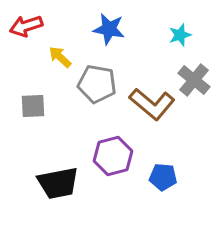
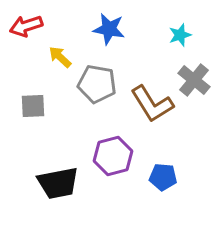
brown L-shape: rotated 18 degrees clockwise
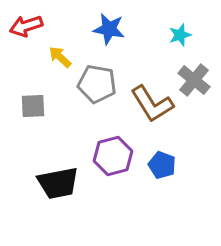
blue pentagon: moved 1 px left, 12 px up; rotated 16 degrees clockwise
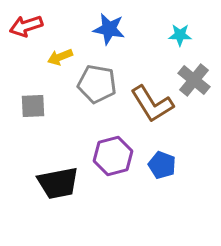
cyan star: rotated 20 degrees clockwise
yellow arrow: rotated 65 degrees counterclockwise
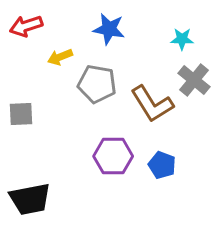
cyan star: moved 2 px right, 4 px down
gray square: moved 12 px left, 8 px down
purple hexagon: rotated 15 degrees clockwise
black trapezoid: moved 28 px left, 16 px down
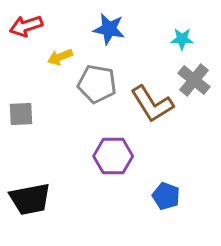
blue pentagon: moved 4 px right, 31 px down
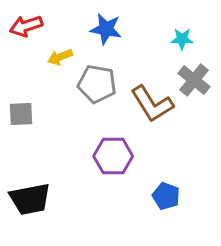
blue star: moved 3 px left
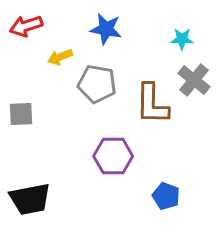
brown L-shape: rotated 33 degrees clockwise
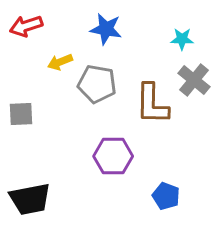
yellow arrow: moved 5 px down
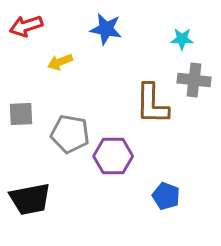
gray cross: rotated 32 degrees counterclockwise
gray pentagon: moved 27 px left, 50 px down
